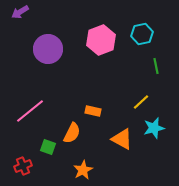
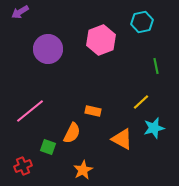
cyan hexagon: moved 12 px up
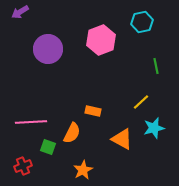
pink line: moved 1 px right, 11 px down; rotated 36 degrees clockwise
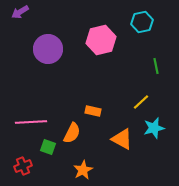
pink hexagon: rotated 8 degrees clockwise
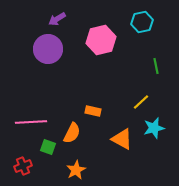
purple arrow: moved 37 px right, 7 px down
orange star: moved 7 px left
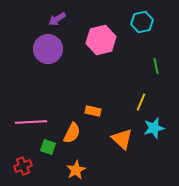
yellow line: rotated 24 degrees counterclockwise
orange triangle: rotated 15 degrees clockwise
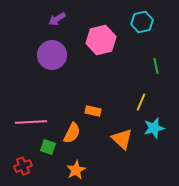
purple circle: moved 4 px right, 6 px down
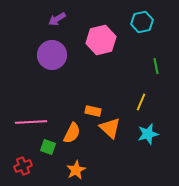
cyan star: moved 6 px left, 6 px down
orange triangle: moved 12 px left, 11 px up
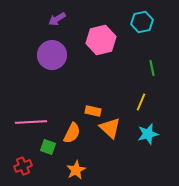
green line: moved 4 px left, 2 px down
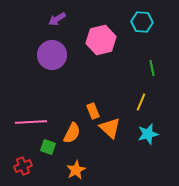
cyan hexagon: rotated 15 degrees clockwise
orange rectangle: rotated 56 degrees clockwise
